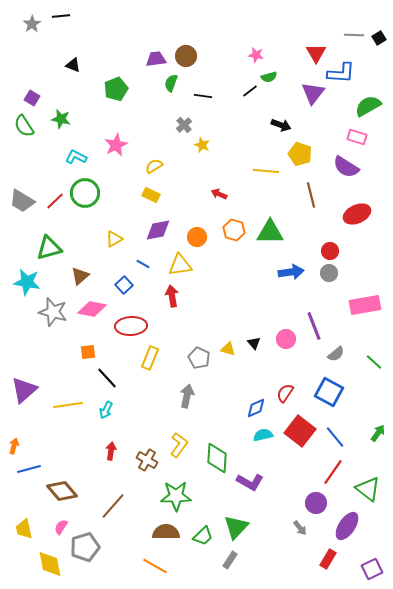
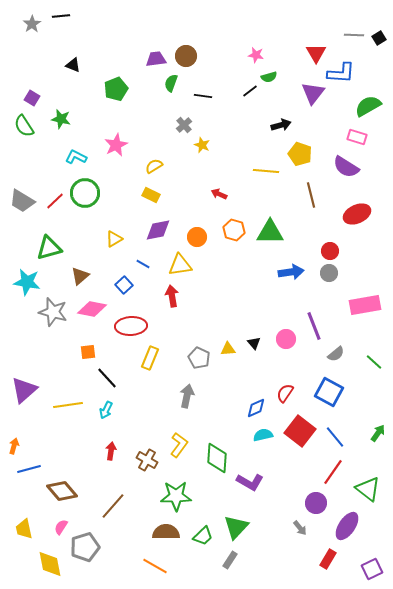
black arrow at (281, 125): rotated 36 degrees counterclockwise
yellow triangle at (228, 349): rotated 21 degrees counterclockwise
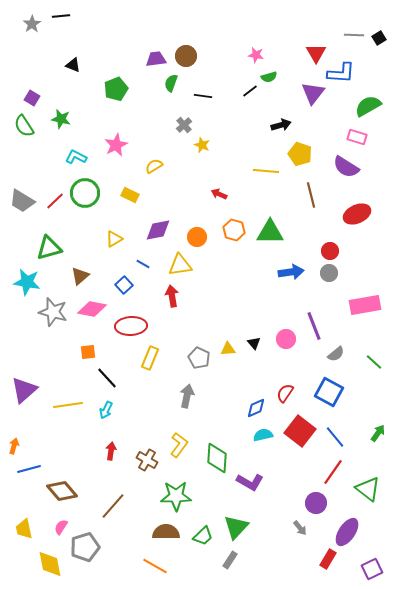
yellow rectangle at (151, 195): moved 21 px left
purple ellipse at (347, 526): moved 6 px down
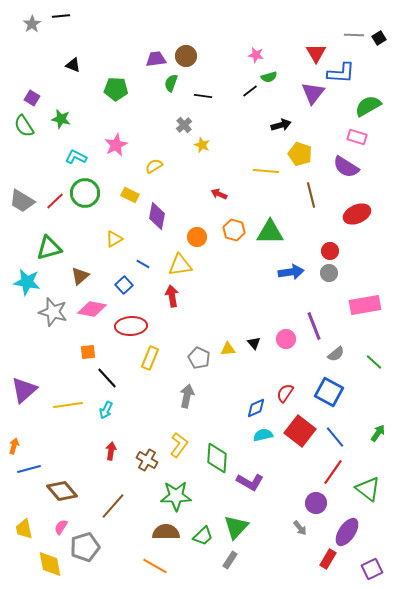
green pentagon at (116, 89): rotated 25 degrees clockwise
purple diamond at (158, 230): moved 1 px left, 14 px up; rotated 68 degrees counterclockwise
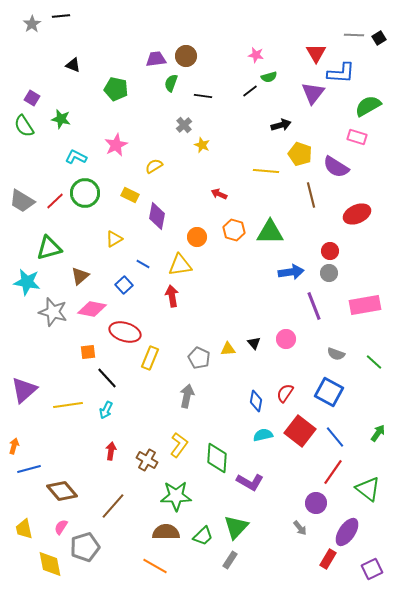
green pentagon at (116, 89): rotated 10 degrees clockwise
purple semicircle at (346, 167): moved 10 px left
red ellipse at (131, 326): moved 6 px left, 6 px down; rotated 20 degrees clockwise
purple line at (314, 326): moved 20 px up
gray semicircle at (336, 354): rotated 60 degrees clockwise
blue diamond at (256, 408): moved 7 px up; rotated 55 degrees counterclockwise
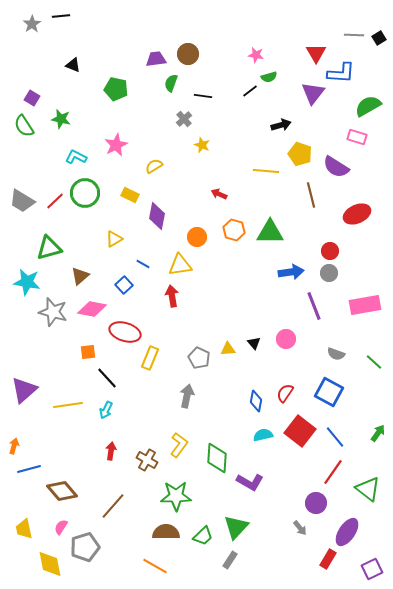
brown circle at (186, 56): moved 2 px right, 2 px up
gray cross at (184, 125): moved 6 px up
